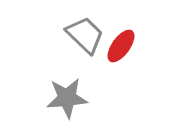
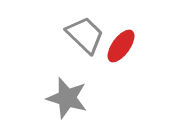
gray star: rotated 21 degrees clockwise
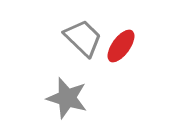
gray trapezoid: moved 2 px left, 3 px down
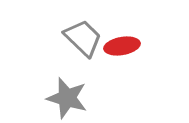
red ellipse: moved 1 px right; rotated 44 degrees clockwise
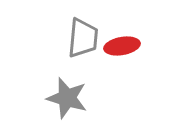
gray trapezoid: rotated 51 degrees clockwise
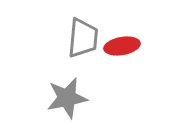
gray star: rotated 27 degrees counterclockwise
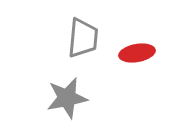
red ellipse: moved 15 px right, 7 px down
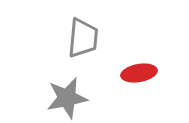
red ellipse: moved 2 px right, 20 px down
